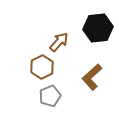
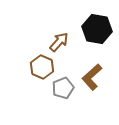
black hexagon: moved 1 px left, 1 px down; rotated 16 degrees clockwise
brown hexagon: rotated 10 degrees counterclockwise
gray pentagon: moved 13 px right, 8 px up
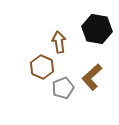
brown arrow: rotated 50 degrees counterclockwise
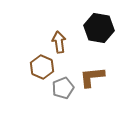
black hexagon: moved 2 px right, 1 px up
brown L-shape: rotated 36 degrees clockwise
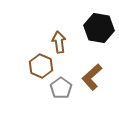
brown hexagon: moved 1 px left, 1 px up
brown L-shape: rotated 36 degrees counterclockwise
gray pentagon: moved 2 px left; rotated 15 degrees counterclockwise
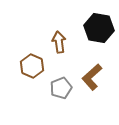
brown hexagon: moved 9 px left
gray pentagon: rotated 15 degrees clockwise
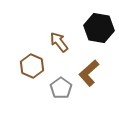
brown arrow: rotated 30 degrees counterclockwise
brown L-shape: moved 3 px left, 4 px up
gray pentagon: rotated 15 degrees counterclockwise
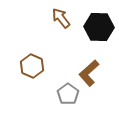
black hexagon: moved 1 px up; rotated 8 degrees counterclockwise
brown arrow: moved 2 px right, 24 px up
gray pentagon: moved 7 px right, 6 px down
